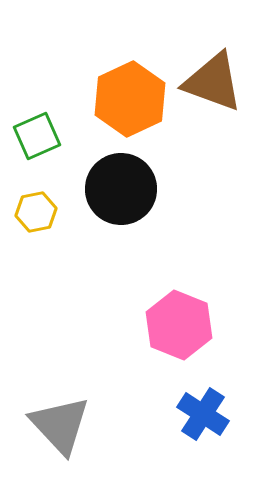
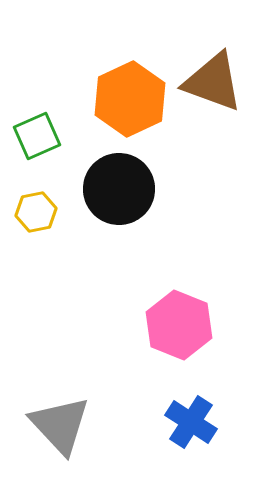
black circle: moved 2 px left
blue cross: moved 12 px left, 8 px down
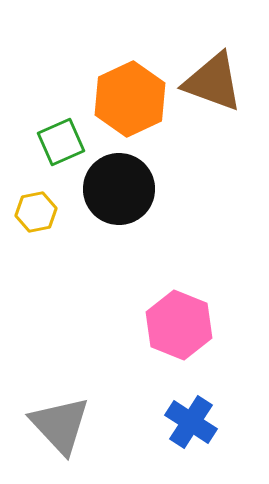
green square: moved 24 px right, 6 px down
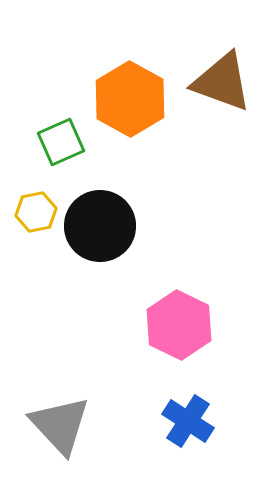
brown triangle: moved 9 px right
orange hexagon: rotated 6 degrees counterclockwise
black circle: moved 19 px left, 37 px down
pink hexagon: rotated 4 degrees clockwise
blue cross: moved 3 px left, 1 px up
